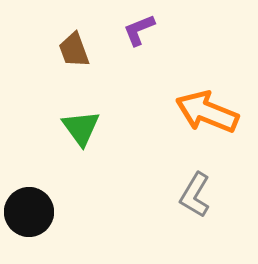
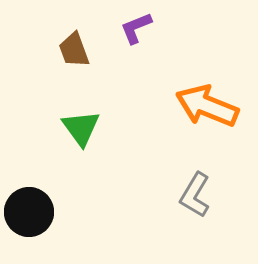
purple L-shape: moved 3 px left, 2 px up
orange arrow: moved 6 px up
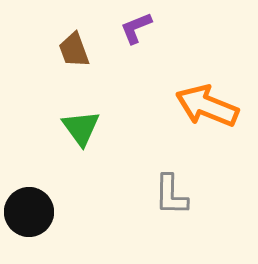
gray L-shape: moved 24 px left; rotated 30 degrees counterclockwise
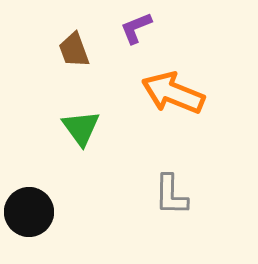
orange arrow: moved 34 px left, 13 px up
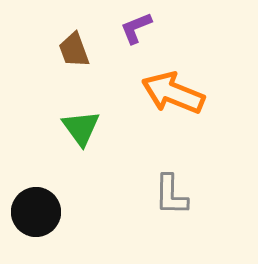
black circle: moved 7 px right
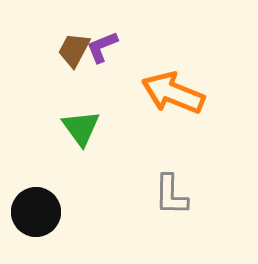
purple L-shape: moved 34 px left, 19 px down
brown trapezoid: rotated 48 degrees clockwise
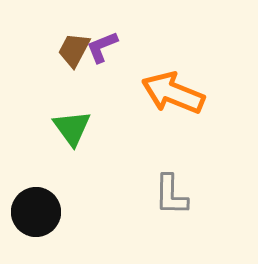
green triangle: moved 9 px left
